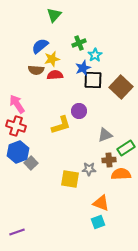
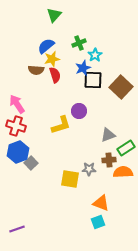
blue semicircle: moved 6 px right
red semicircle: rotated 77 degrees clockwise
gray triangle: moved 3 px right
orange semicircle: moved 2 px right, 2 px up
purple line: moved 3 px up
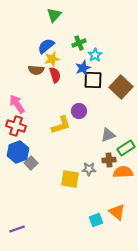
orange triangle: moved 16 px right, 9 px down; rotated 18 degrees clockwise
cyan square: moved 2 px left, 2 px up
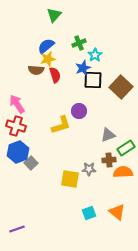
yellow star: moved 4 px left
cyan square: moved 7 px left, 7 px up
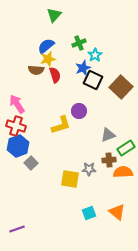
black square: rotated 24 degrees clockwise
blue hexagon: moved 6 px up
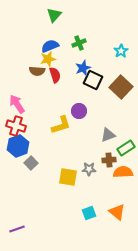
blue semicircle: moved 4 px right; rotated 18 degrees clockwise
cyan star: moved 26 px right, 4 px up
brown semicircle: moved 1 px right, 1 px down
yellow square: moved 2 px left, 2 px up
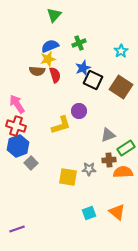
brown square: rotated 10 degrees counterclockwise
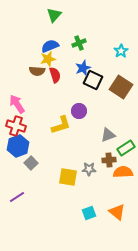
purple line: moved 32 px up; rotated 14 degrees counterclockwise
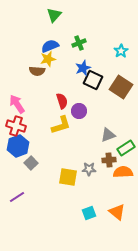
red semicircle: moved 7 px right, 26 px down
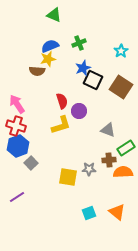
green triangle: rotated 49 degrees counterclockwise
gray triangle: moved 5 px up; rotated 42 degrees clockwise
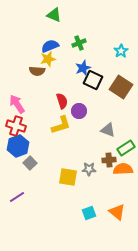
gray square: moved 1 px left
orange semicircle: moved 3 px up
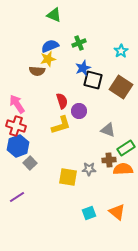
black square: rotated 12 degrees counterclockwise
